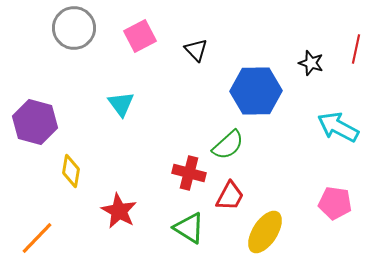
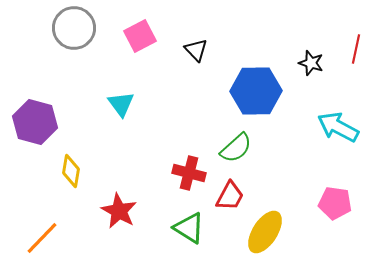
green semicircle: moved 8 px right, 3 px down
orange line: moved 5 px right
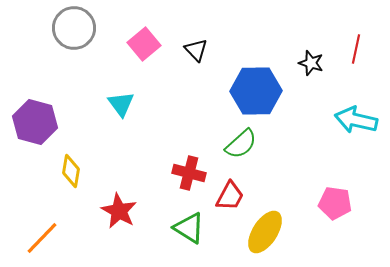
pink square: moved 4 px right, 8 px down; rotated 12 degrees counterclockwise
cyan arrow: moved 18 px right, 7 px up; rotated 15 degrees counterclockwise
green semicircle: moved 5 px right, 4 px up
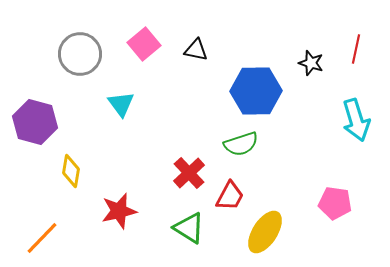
gray circle: moved 6 px right, 26 px down
black triangle: rotated 35 degrees counterclockwise
cyan arrow: rotated 120 degrees counterclockwise
green semicircle: rotated 24 degrees clockwise
red cross: rotated 32 degrees clockwise
red star: rotated 30 degrees clockwise
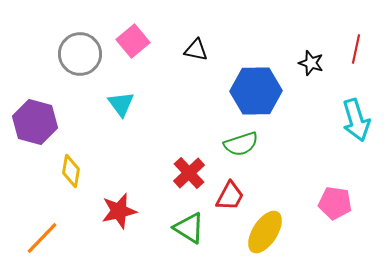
pink square: moved 11 px left, 3 px up
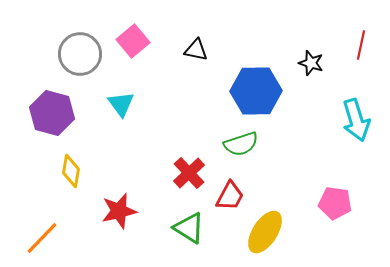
red line: moved 5 px right, 4 px up
purple hexagon: moved 17 px right, 9 px up
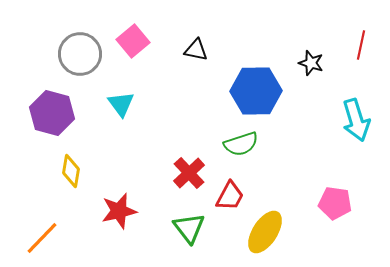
green triangle: rotated 20 degrees clockwise
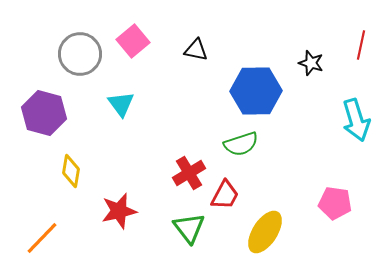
purple hexagon: moved 8 px left
red cross: rotated 12 degrees clockwise
red trapezoid: moved 5 px left, 1 px up
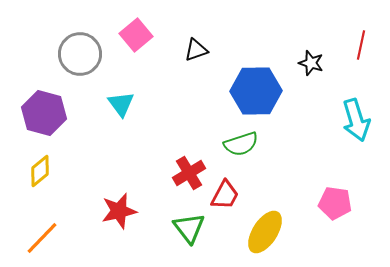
pink square: moved 3 px right, 6 px up
black triangle: rotated 30 degrees counterclockwise
yellow diamond: moved 31 px left; rotated 40 degrees clockwise
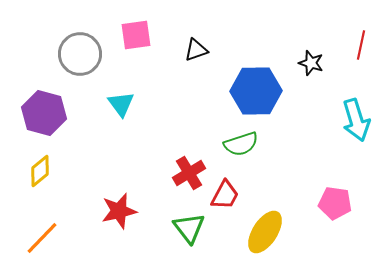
pink square: rotated 32 degrees clockwise
